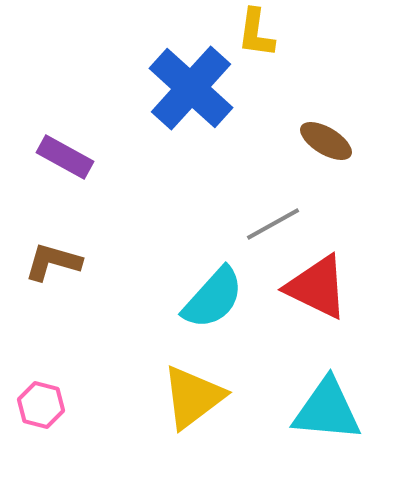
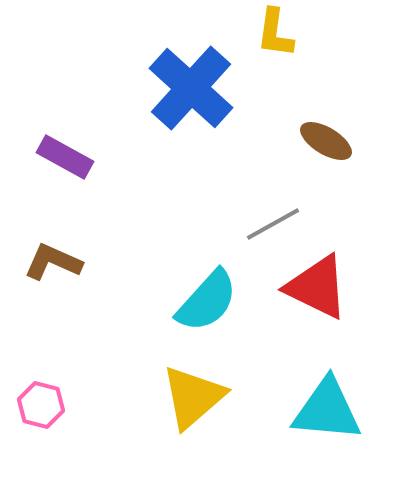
yellow L-shape: moved 19 px right
brown L-shape: rotated 8 degrees clockwise
cyan semicircle: moved 6 px left, 3 px down
yellow triangle: rotated 4 degrees counterclockwise
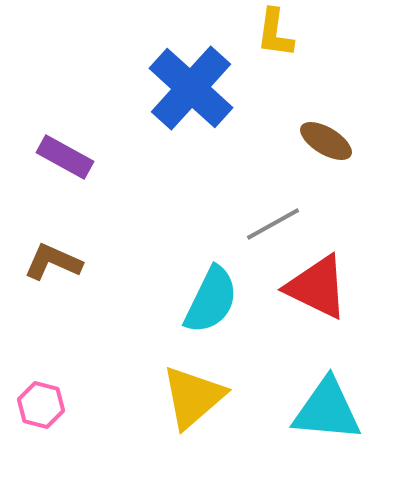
cyan semicircle: moved 4 px right, 1 px up; rotated 16 degrees counterclockwise
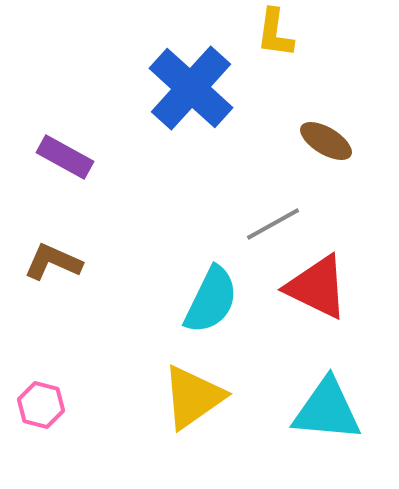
yellow triangle: rotated 6 degrees clockwise
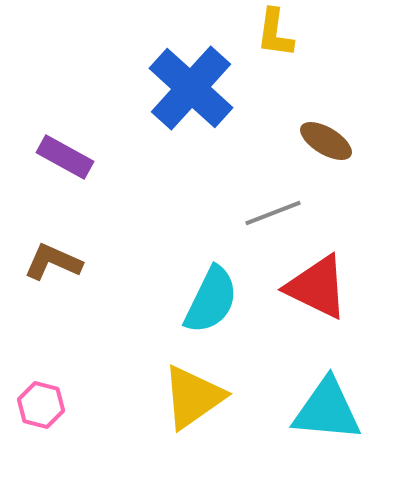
gray line: moved 11 px up; rotated 8 degrees clockwise
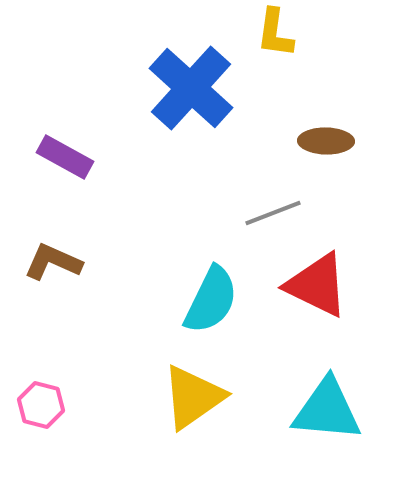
brown ellipse: rotated 30 degrees counterclockwise
red triangle: moved 2 px up
